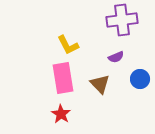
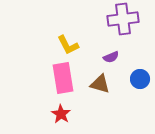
purple cross: moved 1 px right, 1 px up
purple semicircle: moved 5 px left
brown triangle: rotated 30 degrees counterclockwise
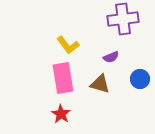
yellow L-shape: rotated 10 degrees counterclockwise
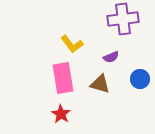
yellow L-shape: moved 4 px right, 1 px up
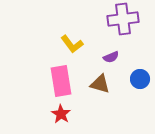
pink rectangle: moved 2 px left, 3 px down
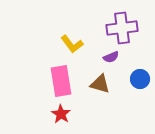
purple cross: moved 1 px left, 9 px down
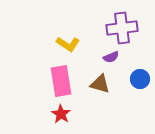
yellow L-shape: moved 4 px left; rotated 20 degrees counterclockwise
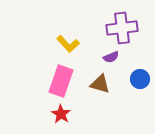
yellow L-shape: rotated 15 degrees clockwise
pink rectangle: rotated 28 degrees clockwise
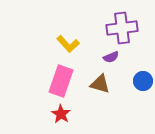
blue circle: moved 3 px right, 2 px down
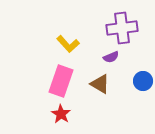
brown triangle: rotated 15 degrees clockwise
